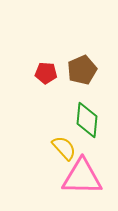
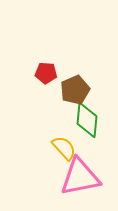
brown pentagon: moved 7 px left, 20 px down
pink triangle: moved 2 px left; rotated 12 degrees counterclockwise
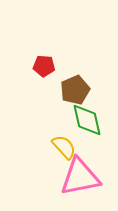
red pentagon: moved 2 px left, 7 px up
green diamond: rotated 18 degrees counterclockwise
yellow semicircle: moved 1 px up
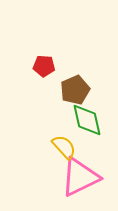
pink triangle: rotated 15 degrees counterclockwise
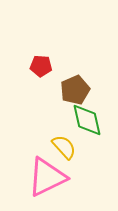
red pentagon: moved 3 px left
pink triangle: moved 33 px left
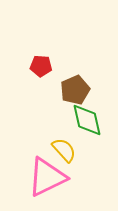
yellow semicircle: moved 3 px down
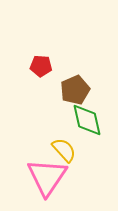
pink triangle: rotated 30 degrees counterclockwise
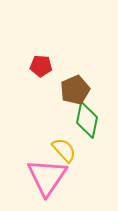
green diamond: rotated 24 degrees clockwise
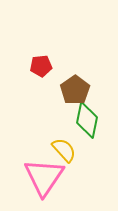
red pentagon: rotated 10 degrees counterclockwise
brown pentagon: rotated 12 degrees counterclockwise
pink triangle: moved 3 px left
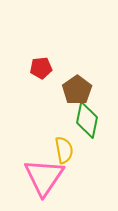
red pentagon: moved 2 px down
brown pentagon: moved 2 px right
yellow semicircle: rotated 32 degrees clockwise
